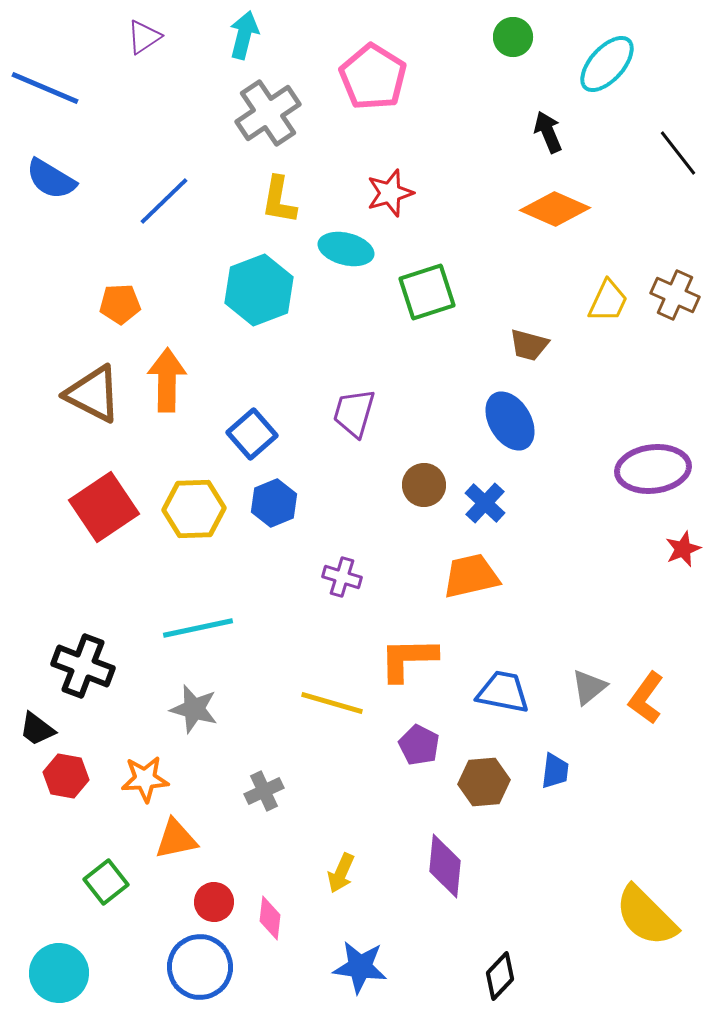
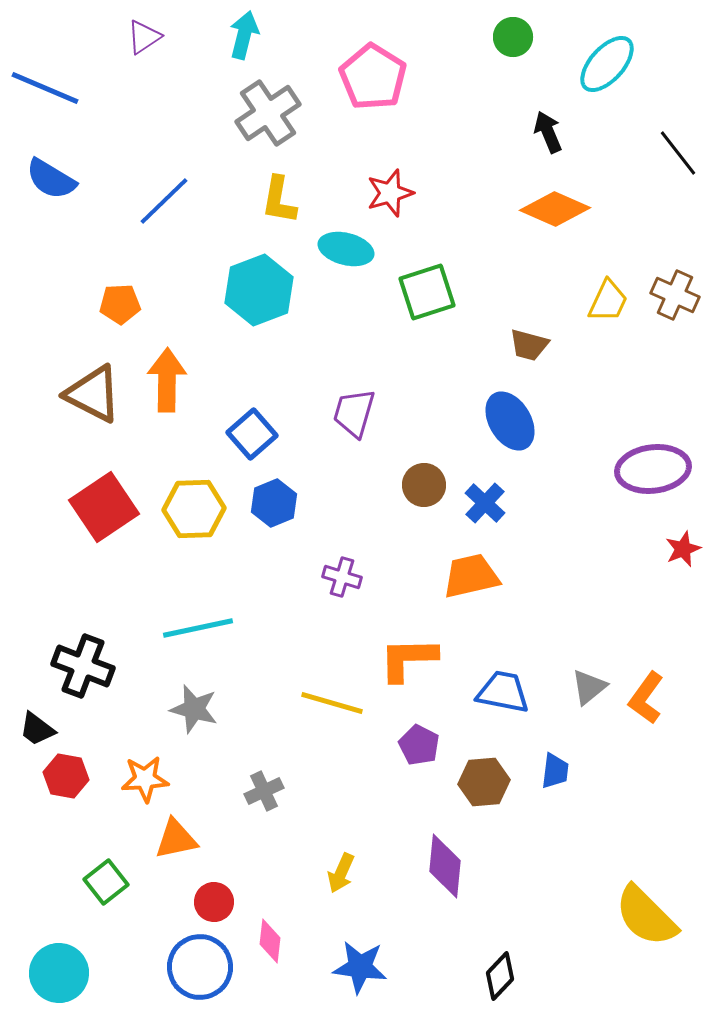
pink diamond at (270, 918): moved 23 px down
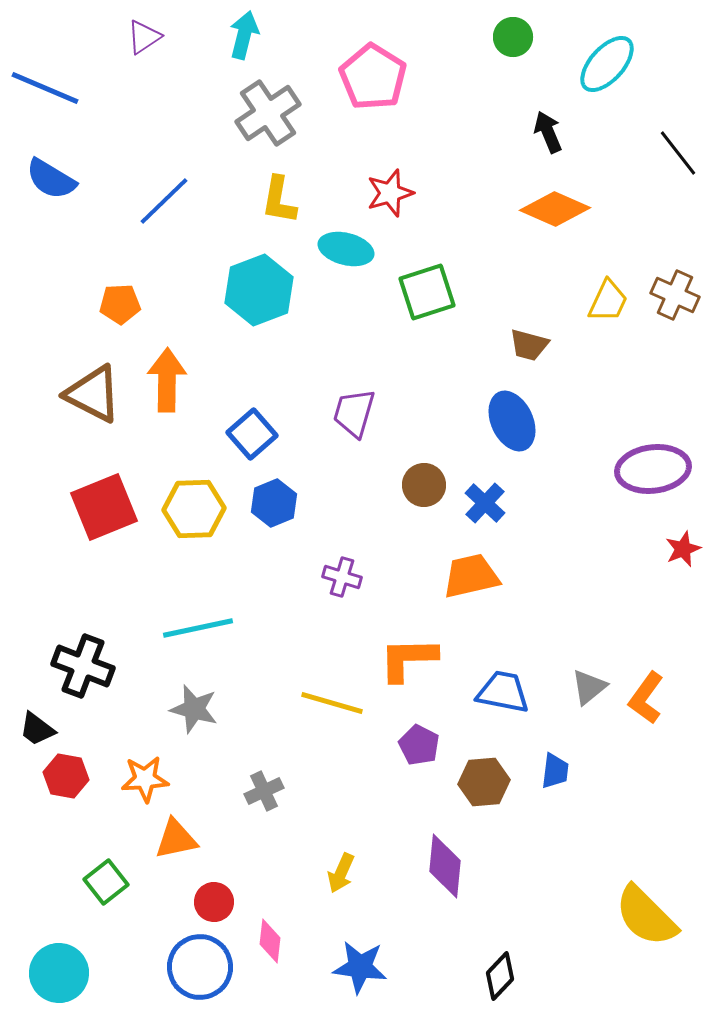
blue ellipse at (510, 421): moved 2 px right; rotated 6 degrees clockwise
red square at (104, 507): rotated 12 degrees clockwise
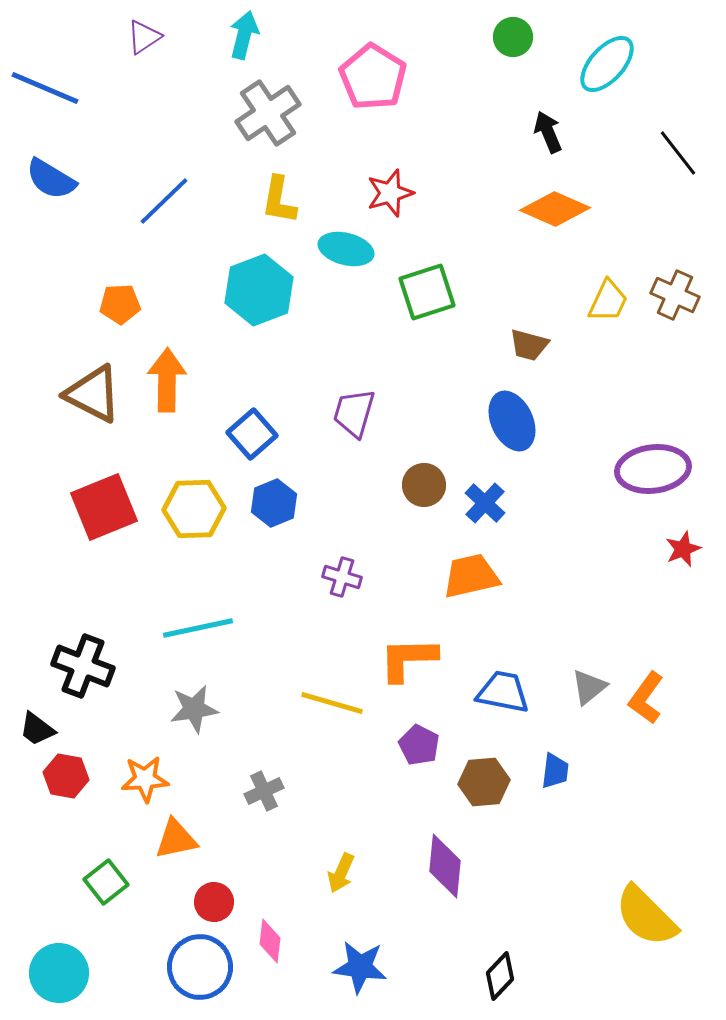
gray star at (194, 709): rotated 24 degrees counterclockwise
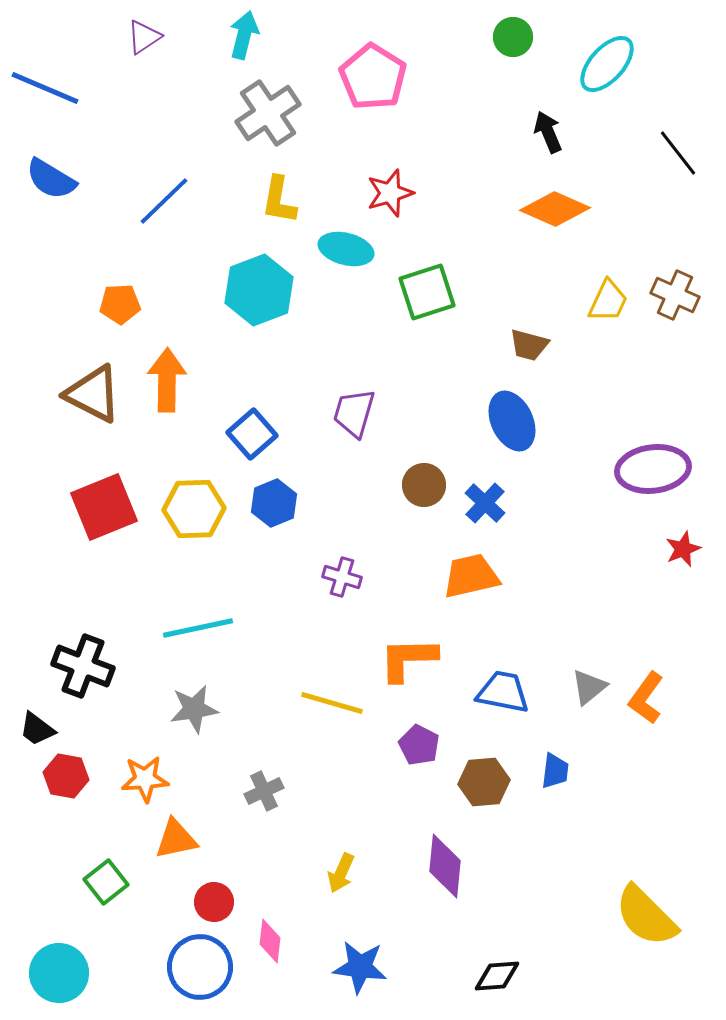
black diamond at (500, 976): moved 3 px left; rotated 42 degrees clockwise
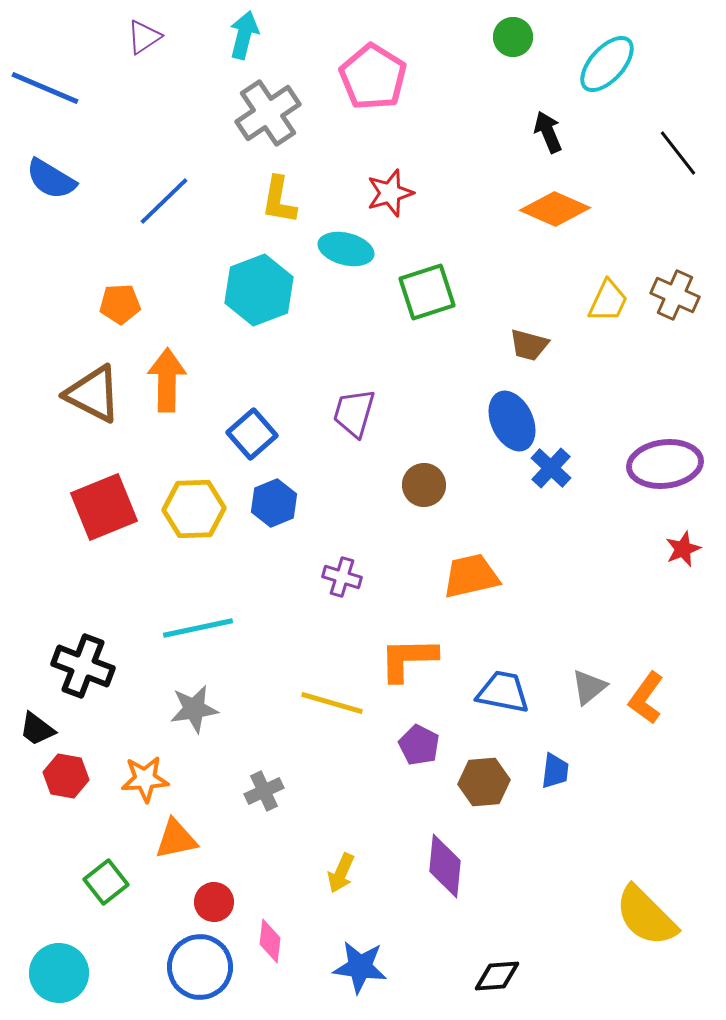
purple ellipse at (653, 469): moved 12 px right, 5 px up
blue cross at (485, 503): moved 66 px right, 35 px up
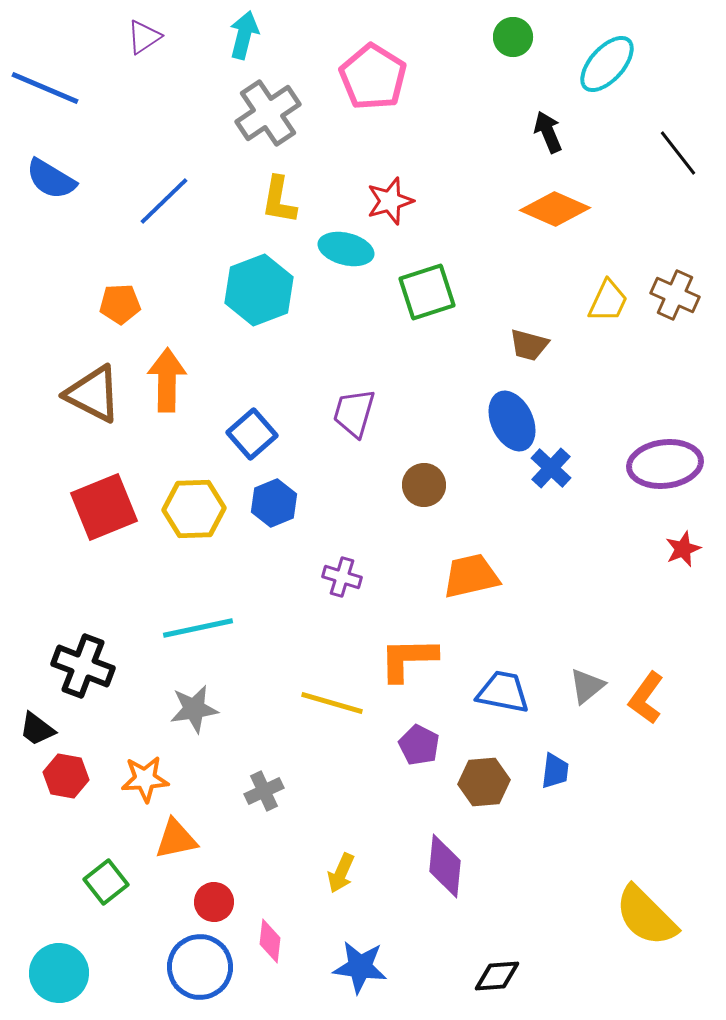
red star at (390, 193): moved 8 px down
gray triangle at (589, 687): moved 2 px left, 1 px up
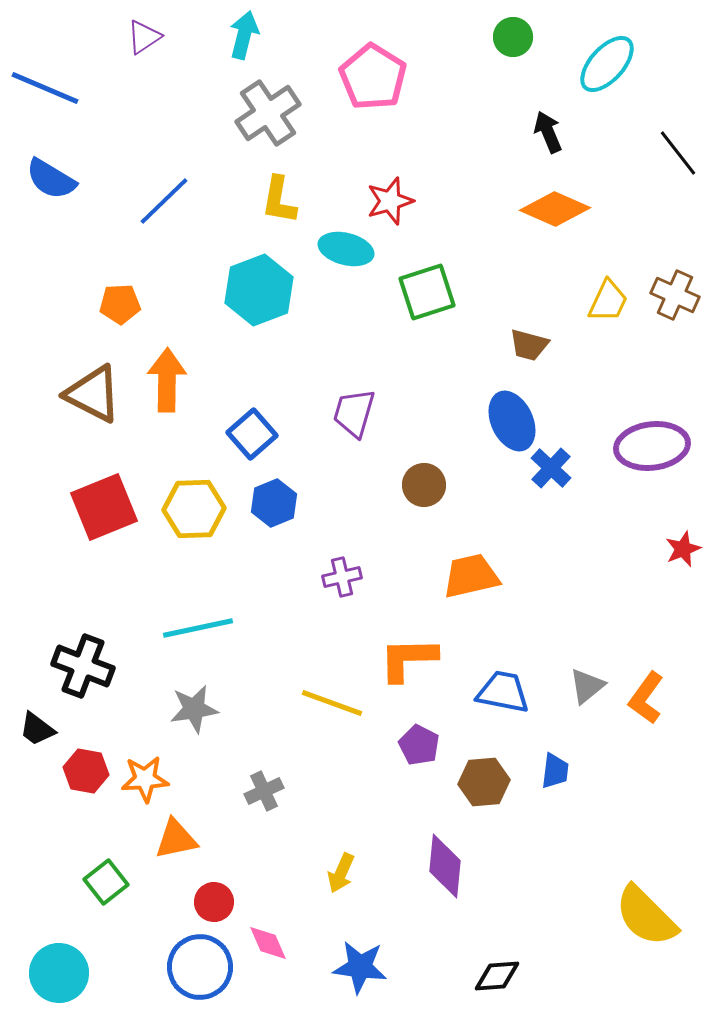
purple ellipse at (665, 464): moved 13 px left, 18 px up
purple cross at (342, 577): rotated 30 degrees counterclockwise
yellow line at (332, 703): rotated 4 degrees clockwise
red hexagon at (66, 776): moved 20 px right, 5 px up
pink diamond at (270, 941): moved 2 px left, 2 px down; rotated 30 degrees counterclockwise
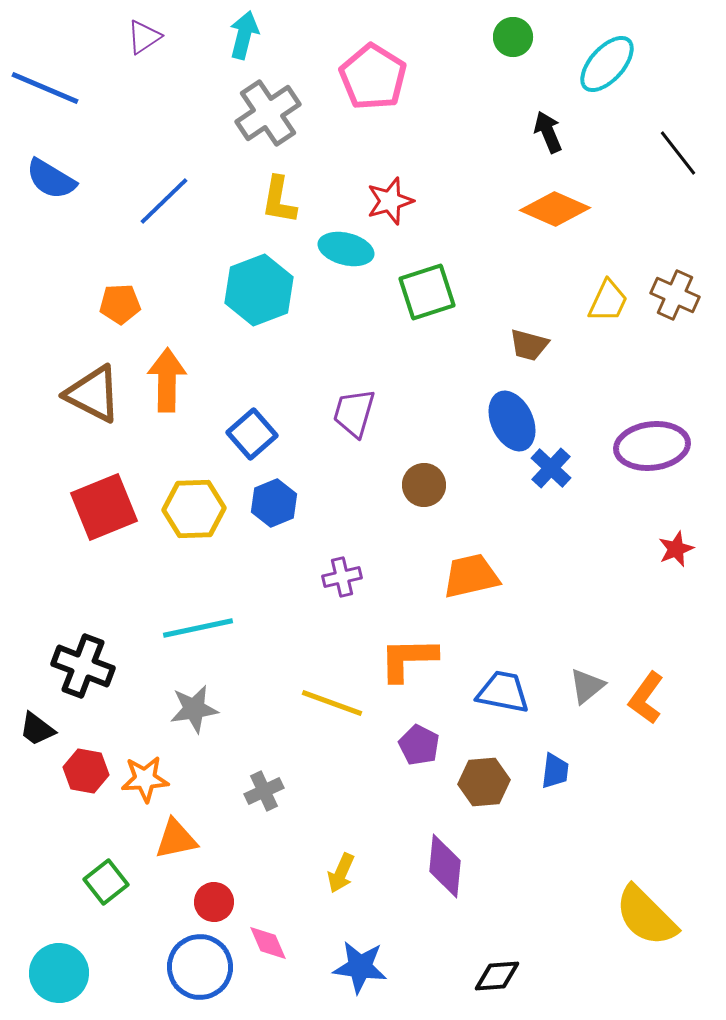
red star at (683, 549): moved 7 px left
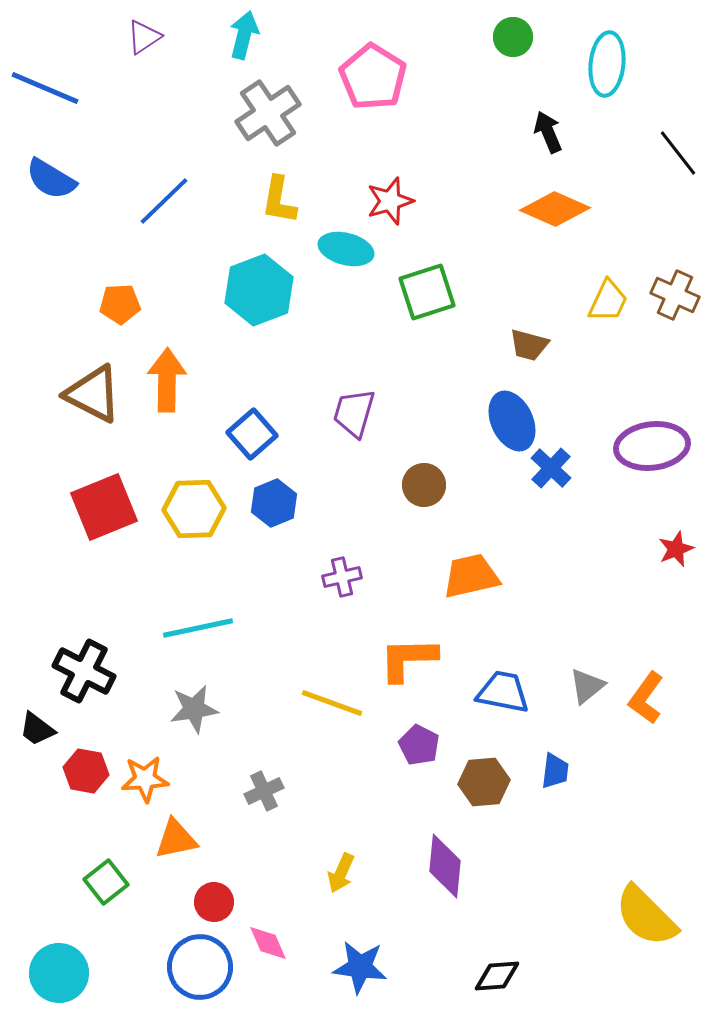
cyan ellipse at (607, 64): rotated 36 degrees counterclockwise
black cross at (83, 666): moved 1 px right, 5 px down; rotated 6 degrees clockwise
